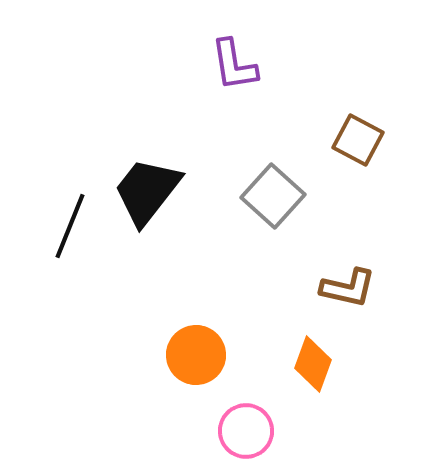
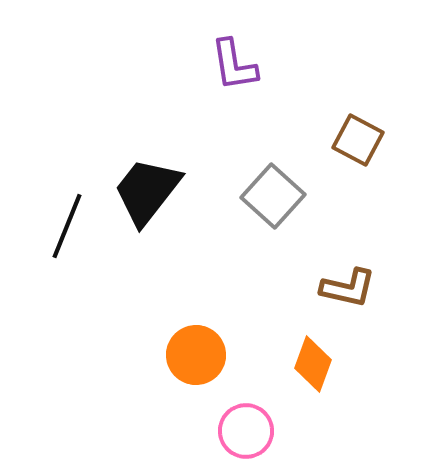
black line: moved 3 px left
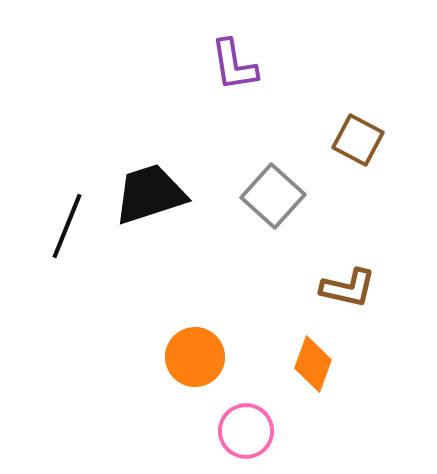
black trapezoid: moved 3 px right, 3 px down; rotated 34 degrees clockwise
orange circle: moved 1 px left, 2 px down
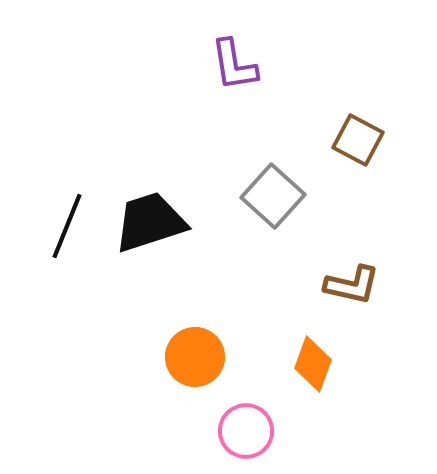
black trapezoid: moved 28 px down
brown L-shape: moved 4 px right, 3 px up
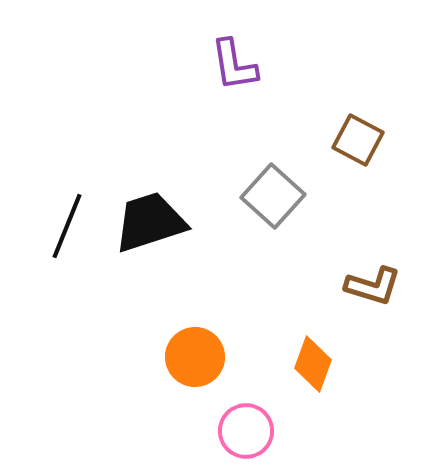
brown L-shape: moved 21 px right, 1 px down; rotated 4 degrees clockwise
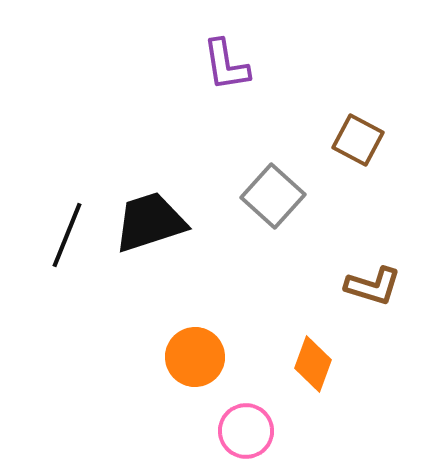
purple L-shape: moved 8 px left
black line: moved 9 px down
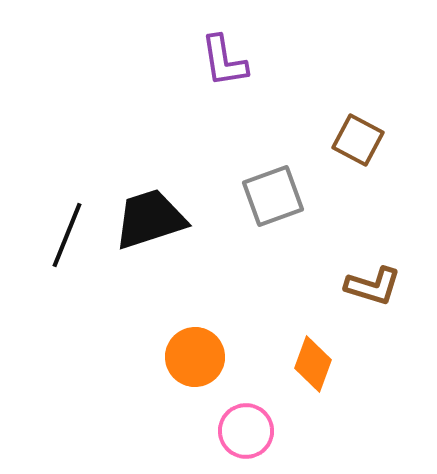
purple L-shape: moved 2 px left, 4 px up
gray square: rotated 28 degrees clockwise
black trapezoid: moved 3 px up
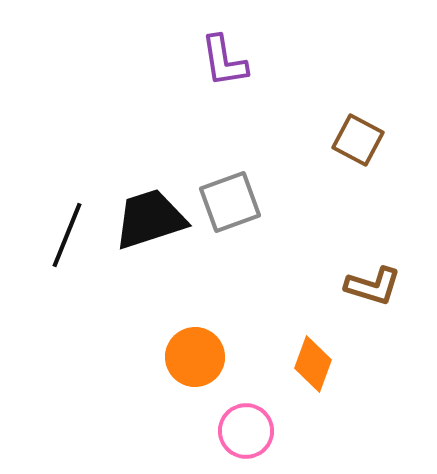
gray square: moved 43 px left, 6 px down
